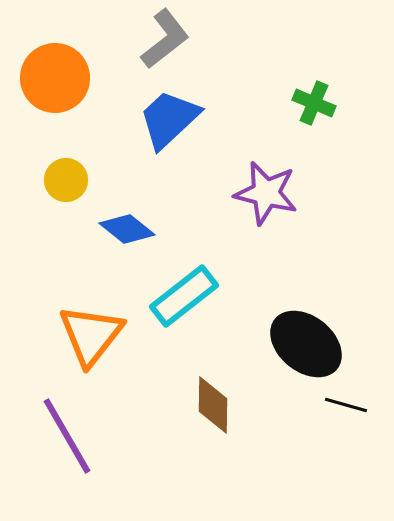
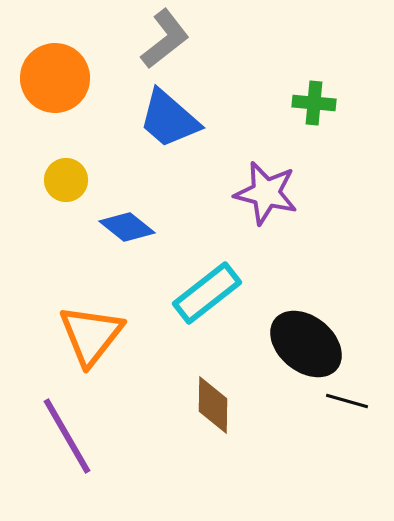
green cross: rotated 18 degrees counterclockwise
blue trapezoid: rotated 96 degrees counterclockwise
blue diamond: moved 2 px up
cyan rectangle: moved 23 px right, 3 px up
black line: moved 1 px right, 4 px up
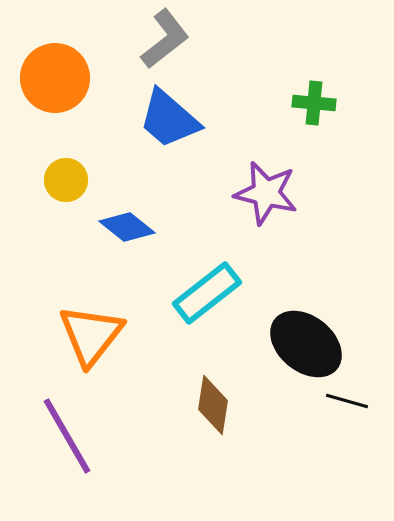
brown diamond: rotated 8 degrees clockwise
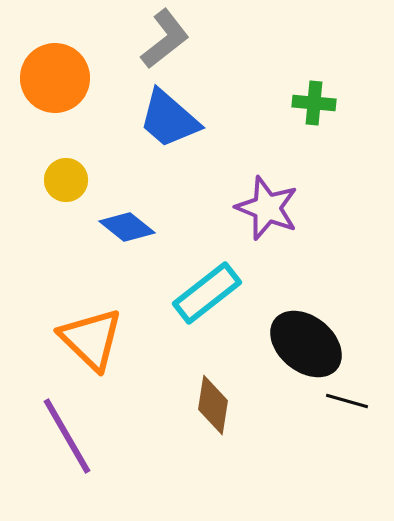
purple star: moved 1 px right, 15 px down; rotated 8 degrees clockwise
orange triangle: moved 4 px down; rotated 24 degrees counterclockwise
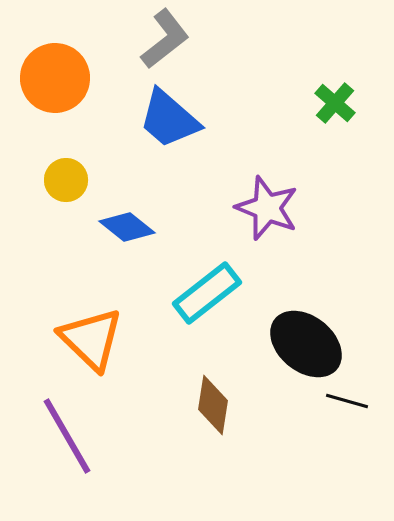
green cross: moved 21 px right; rotated 36 degrees clockwise
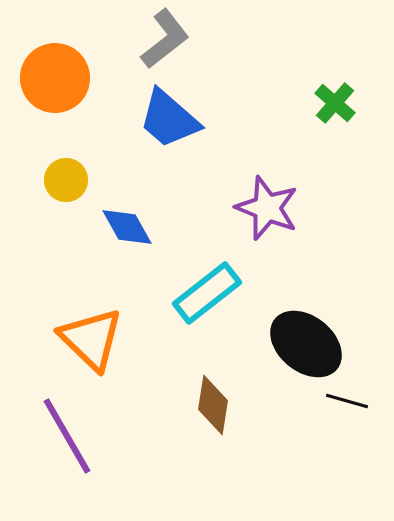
blue diamond: rotated 22 degrees clockwise
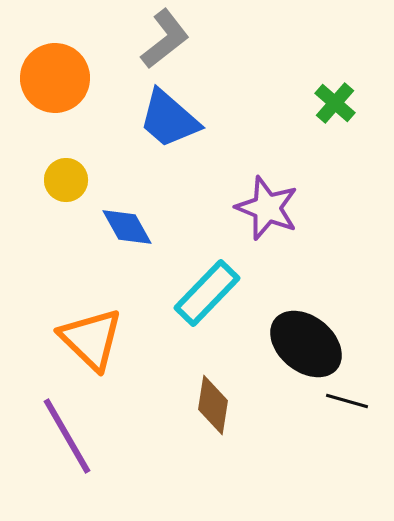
cyan rectangle: rotated 8 degrees counterclockwise
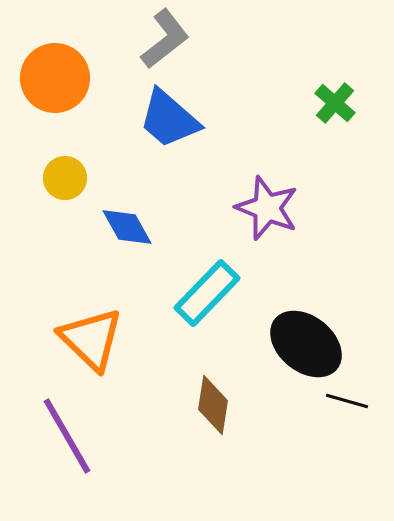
yellow circle: moved 1 px left, 2 px up
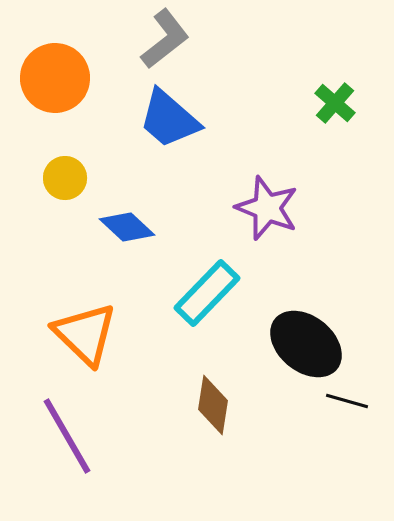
blue diamond: rotated 18 degrees counterclockwise
orange triangle: moved 6 px left, 5 px up
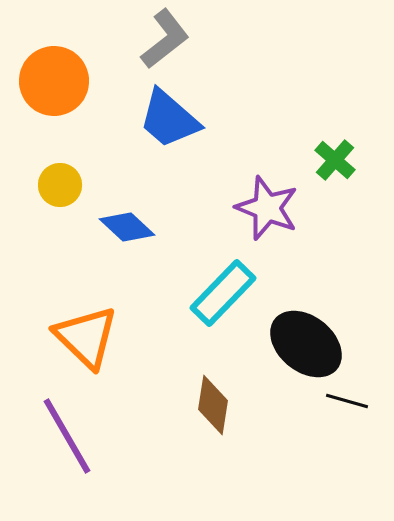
orange circle: moved 1 px left, 3 px down
green cross: moved 57 px down
yellow circle: moved 5 px left, 7 px down
cyan rectangle: moved 16 px right
orange triangle: moved 1 px right, 3 px down
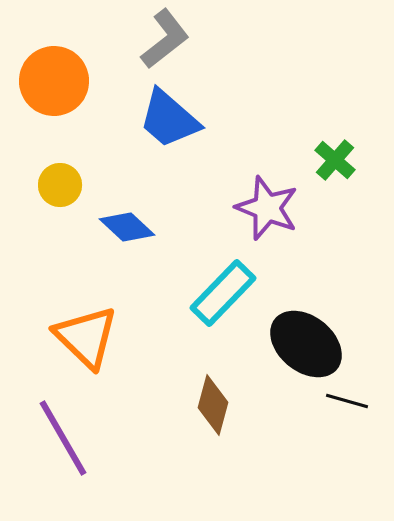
brown diamond: rotated 6 degrees clockwise
purple line: moved 4 px left, 2 px down
